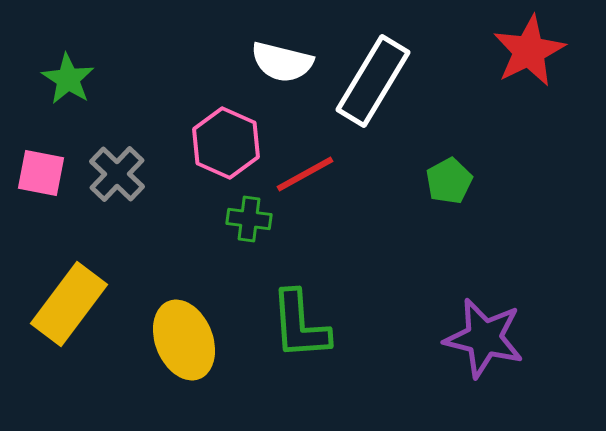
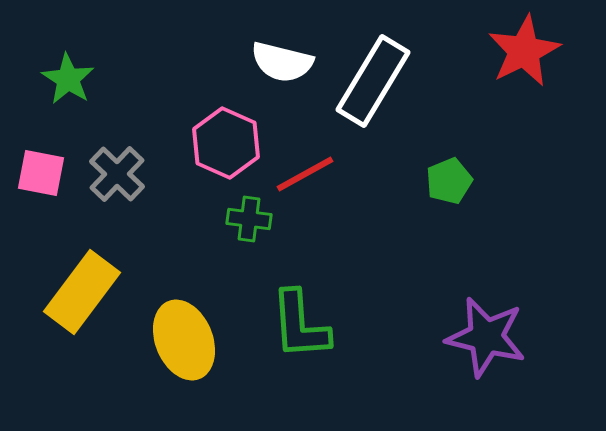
red star: moved 5 px left
green pentagon: rotated 6 degrees clockwise
yellow rectangle: moved 13 px right, 12 px up
purple star: moved 2 px right, 1 px up
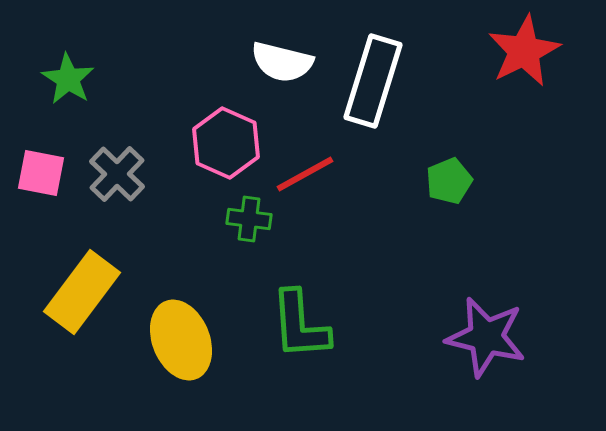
white rectangle: rotated 14 degrees counterclockwise
yellow ellipse: moved 3 px left
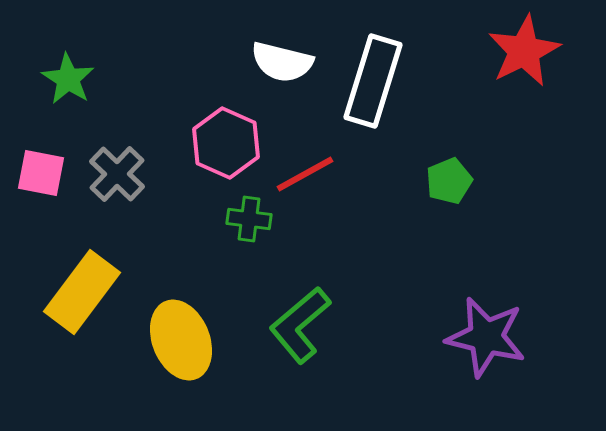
green L-shape: rotated 54 degrees clockwise
